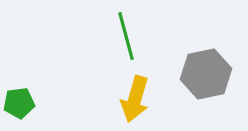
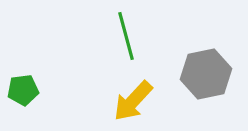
yellow arrow: moved 2 px left, 2 px down; rotated 27 degrees clockwise
green pentagon: moved 4 px right, 13 px up
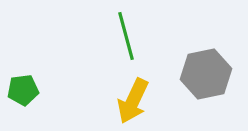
yellow arrow: rotated 18 degrees counterclockwise
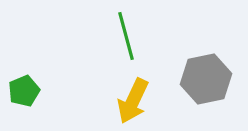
gray hexagon: moved 5 px down
green pentagon: moved 1 px right, 1 px down; rotated 16 degrees counterclockwise
